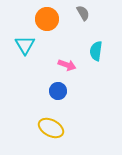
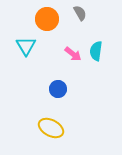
gray semicircle: moved 3 px left
cyan triangle: moved 1 px right, 1 px down
pink arrow: moved 6 px right, 11 px up; rotated 18 degrees clockwise
blue circle: moved 2 px up
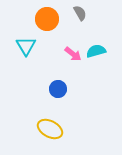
cyan semicircle: rotated 66 degrees clockwise
yellow ellipse: moved 1 px left, 1 px down
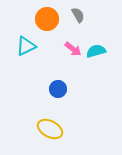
gray semicircle: moved 2 px left, 2 px down
cyan triangle: rotated 35 degrees clockwise
pink arrow: moved 5 px up
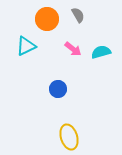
cyan semicircle: moved 5 px right, 1 px down
yellow ellipse: moved 19 px right, 8 px down; rotated 45 degrees clockwise
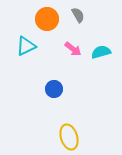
blue circle: moved 4 px left
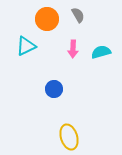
pink arrow: rotated 54 degrees clockwise
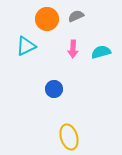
gray semicircle: moved 2 px left, 1 px down; rotated 84 degrees counterclockwise
